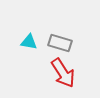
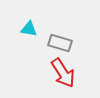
cyan triangle: moved 13 px up
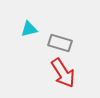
cyan triangle: rotated 24 degrees counterclockwise
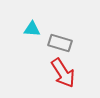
cyan triangle: moved 3 px right; rotated 18 degrees clockwise
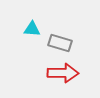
red arrow: rotated 56 degrees counterclockwise
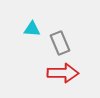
gray rectangle: rotated 50 degrees clockwise
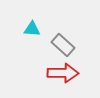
gray rectangle: moved 3 px right, 2 px down; rotated 25 degrees counterclockwise
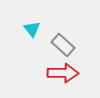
cyan triangle: rotated 48 degrees clockwise
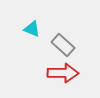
cyan triangle: rotated 30 degrees counterclockwise
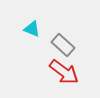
red arrow: moved 1 px right, 1 px up; rotated 36 degrees clockwise
